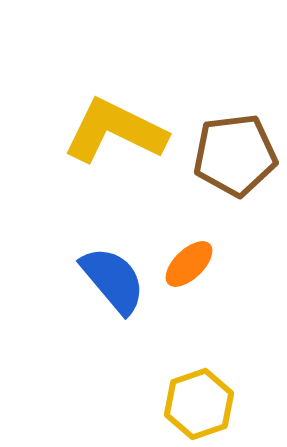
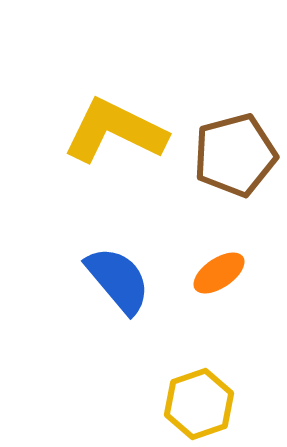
brown pentagon: rotated 8 degrees counterclockwise
orange ellipse: moved 30 px right, 9 px down; rotated 10 degrees clockwise
blue semicircle: moved 5 px right
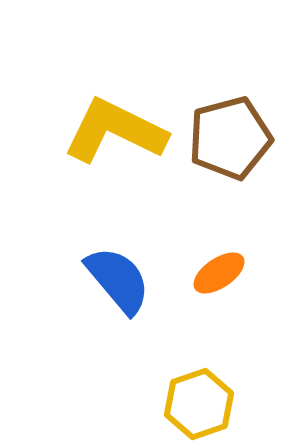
brown pentagon: moved 5 px left, 17 px up
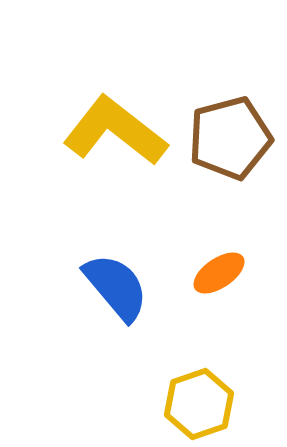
yellow L-shape: rotated 12 degrees clockwise
blue semicircle: moved 2 px left, 7 px down
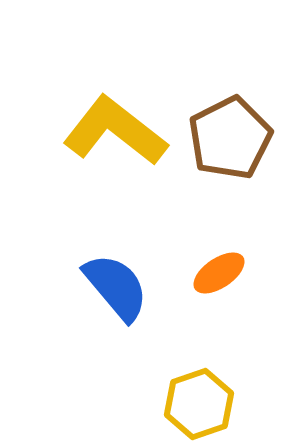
brown pentagon: rotated 12 degrees counterclockwise
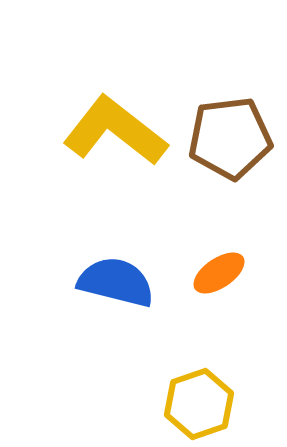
brown pentagon: rotated 20 degrees clockwise
blue semicircle: moved 5 px up; rotated 36 degrees counterclockwise
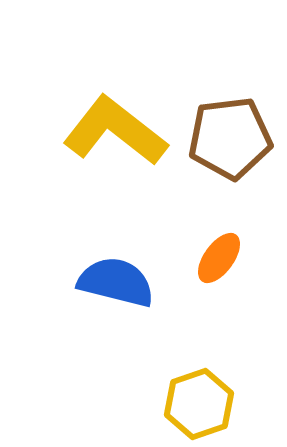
orange ellipse: moved 15 px up; rotated 20 degrees counterclockwise
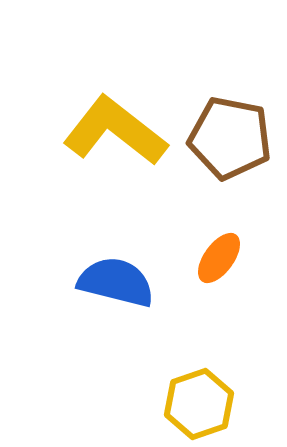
brown pentagon: rotated 18 degrees clockwise
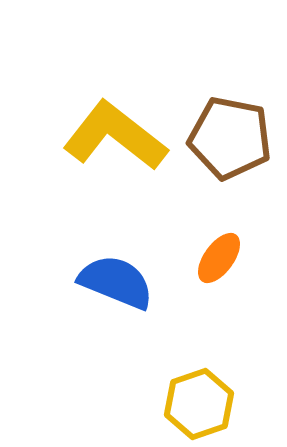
yellow L-shape: moved 5 px down
blue semicircle: rotated 8 degrees clockwise
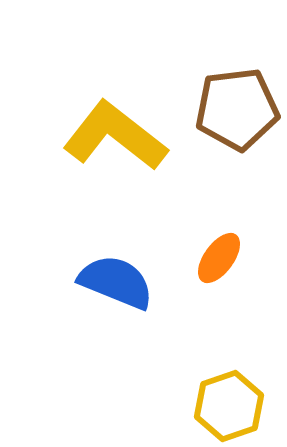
brown pentagon: moved 7 px right, 29 px up; rotated 18 degrees counterclockwise
yellow hexagon: moved 30 px right, 2 px down
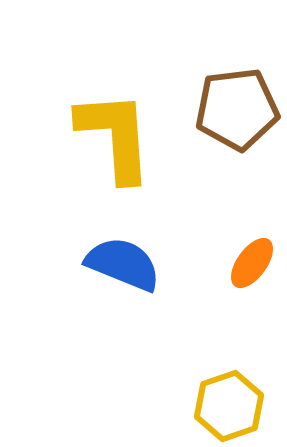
yellow L-shape: rotated 48 degrees clockwise
orange ellipse: moved 33 px right, 5 px down
blue semicircle: moved 7 px right, 18 px up
